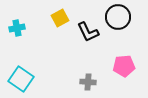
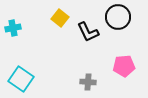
yellow square: rotated 24 degrees counterclockwise
cyan cross: moved 4 px left
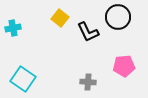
cyan square: moved 2 px right
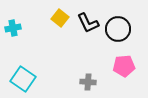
black circle: moved 12 px down
black L-shape: moved 9 px up
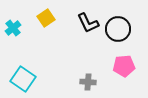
yellow square: moved 14 px left; rotated 18 degrees clockwise
cyan cross: rotated 28 degrees counterclockwise
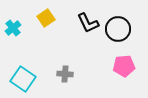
gray cross: moved 23 px left, 8 px up
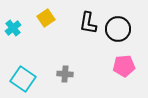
black L-shape: rotated 35 degrees clockwise
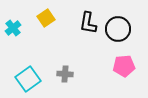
cyan square: moved 5 px right; rotated 20 degrees clockwise
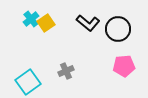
yellow square: moved 5 px down
black L-shape: rotated 60 degrees counterclockwise
cyan cross: moved 18 px right, 9 px up
gray cross: moved 1 px right, 3 px up; rotated 28 degrees counterclockwise
cyan square: moved 3 px down
